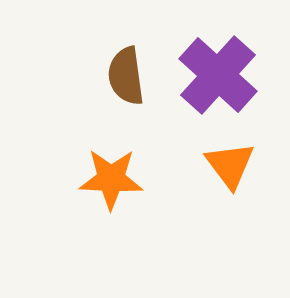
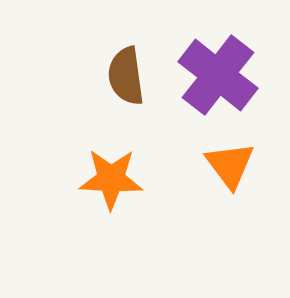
purple cross: rotated 4 degrees counterclockwise
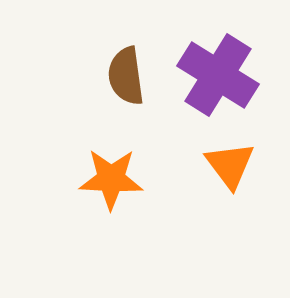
purple cross: rotated 6 degrees counterclockwise
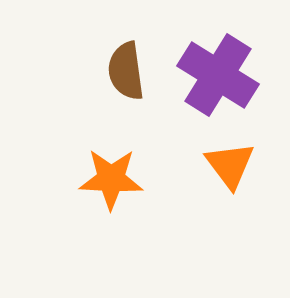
brown semicircle: moved 5 px up
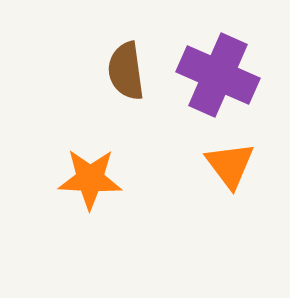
purple cross: rotated 8 degrees counterclockwise
orange star: moved 21 px left
